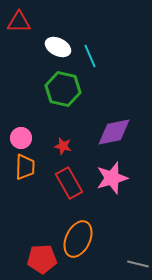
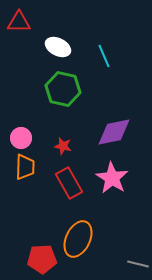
cyan line: moved 14 px right
pink star: rotated 24 degrees counterclockwise
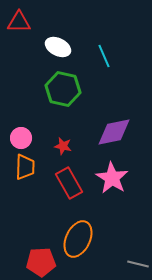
red pentagon: moved 1 px left, 3 px down
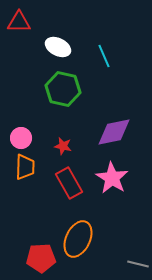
red pentagon: moved 4 px up
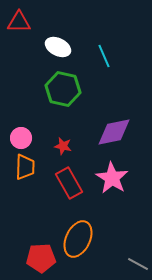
gray line: rotated 15 degrees clockwise
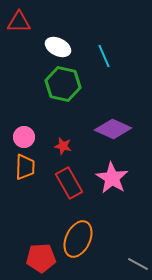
green hexagon: moved 5 px up
purple diamond: moved 1 px left, 3 px up; rotated 36 degrees clockwise
pink circle: moved 3 px right, 1 px up
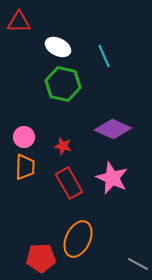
pink star: rotated 8 degrees counterclockwise
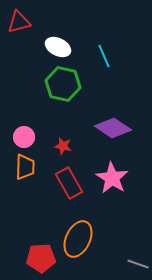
red triangle: rotated 15 degrees counterclockwise
purple diamond: moved 1 px up; rotated 9 degrees clockwise
pink star: rotated 8 degrees clockwise
gray line: rotated 10 degrees counterclockwise
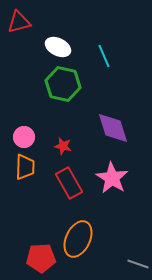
purple diamond: rotated 39 degrees clockwise
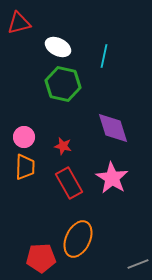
red triangle: moved 1 px down
cyan line: rotated 35 degrees clockwise
gray line: rotated 40 degrees counterclockwise
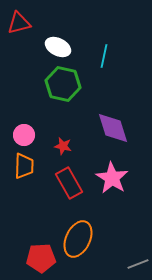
pink circle: moved 2 px up
orange trapezoid: moved 1 px left, 1 px up
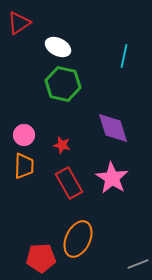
red triangle: rotated 20 degrees counterclockwise
cyan line: moved 20 px right
red star: moved 1 px left, 1 px up
